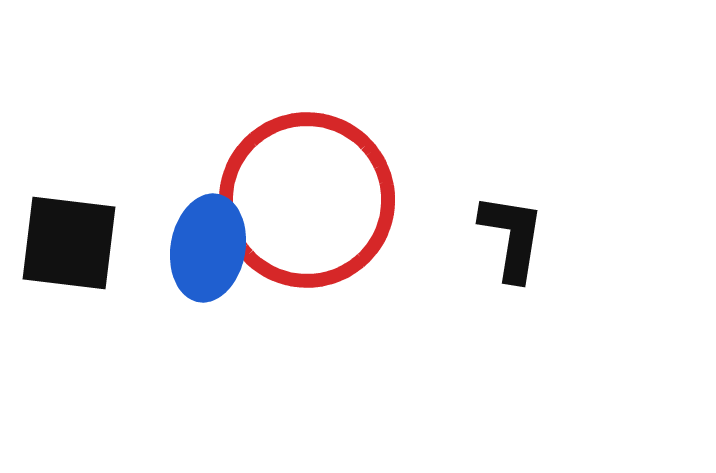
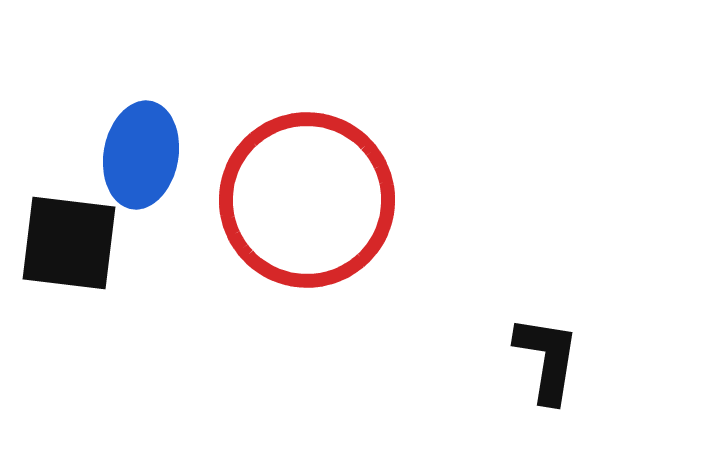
black L-shape: moved 35 px right, 122 px down
blue ellipse: moved 67 px left, 93 px up
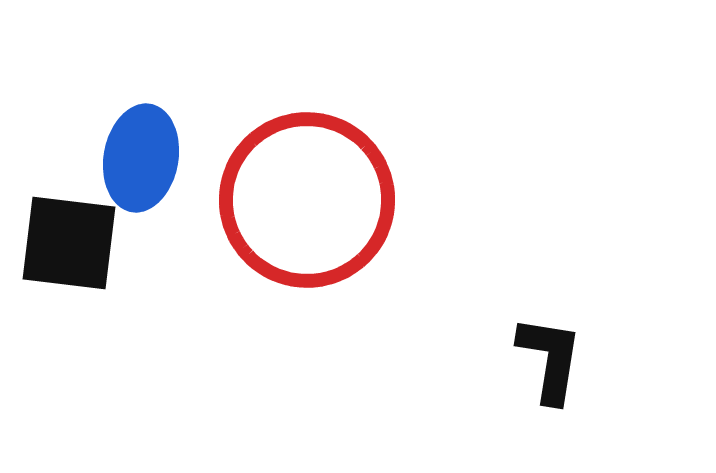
blue ellipse: moved 3 px down
black L-shape: moved 3 px right
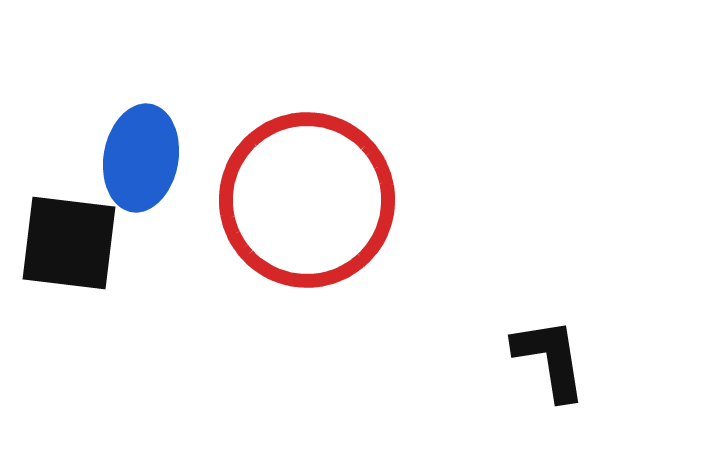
black L-shape: rotated 18 degrees counterclockwise
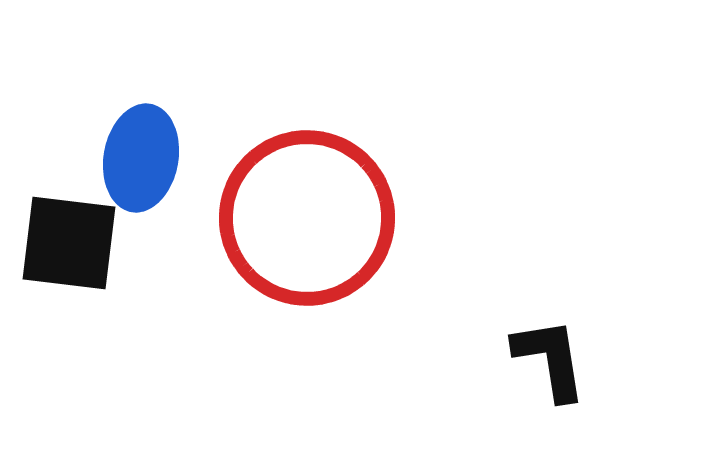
red circle: moved 18 px down
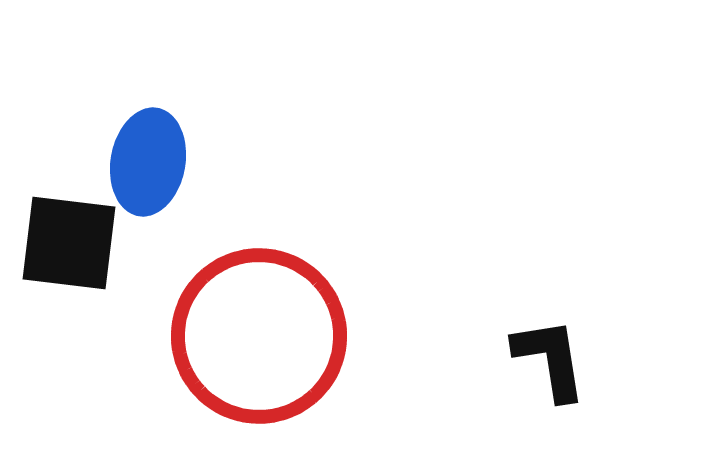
blue ellipse: moved 7 px right, 4 px down
red circle: moved 48 px left, 118 px down
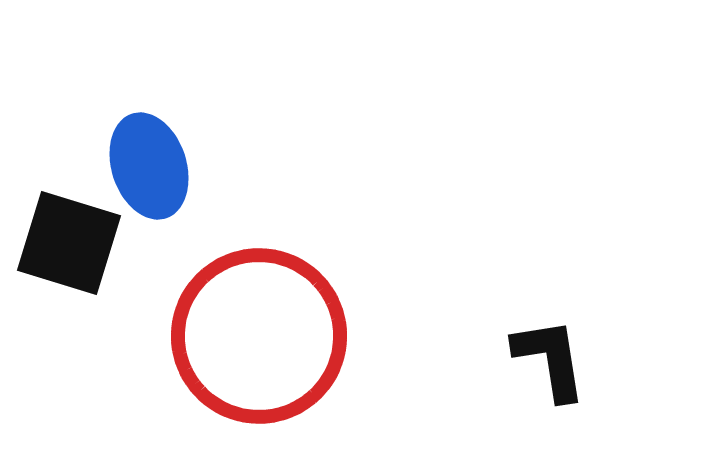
blue ellipse: moved 1 px right, 4 px down; rotated 28 degrees counterclockwise
black square: rotated 10 degrees clockwise
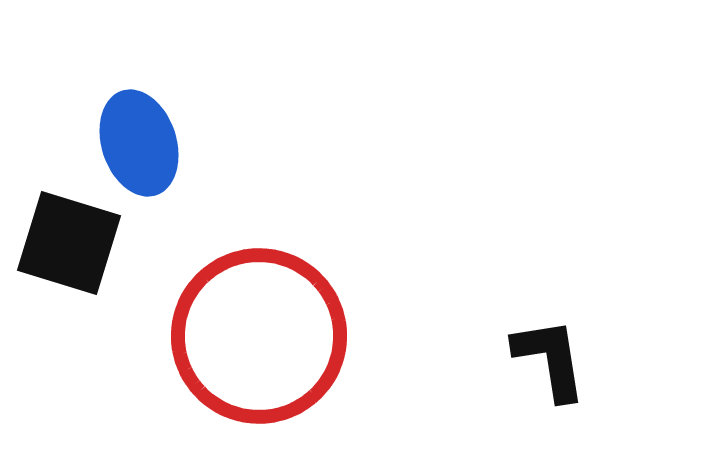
blue ellipse: moved 10 px left, 23 px up
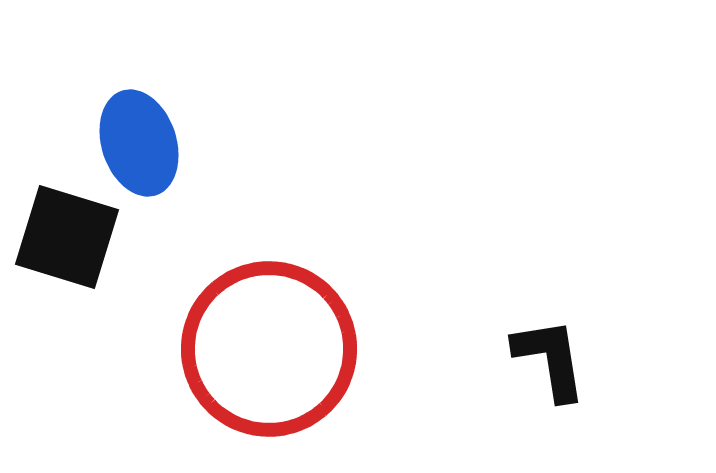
black square: moved 2 px left, 6 px up
red circle: moved 10 px right, 13 px down
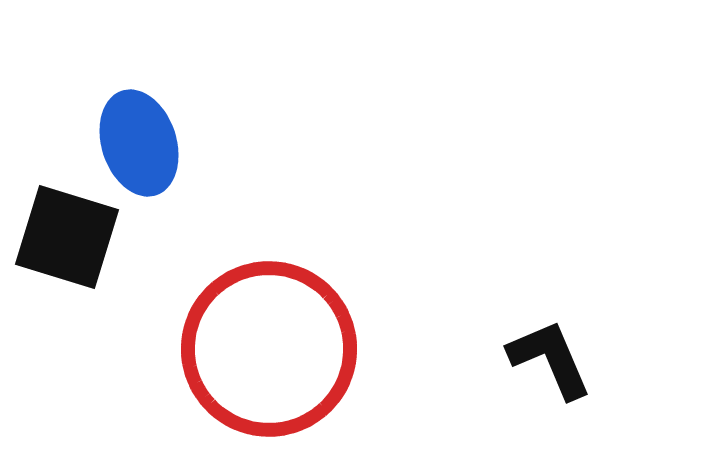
black L-shape: rotated 14 degrees counterclockwise
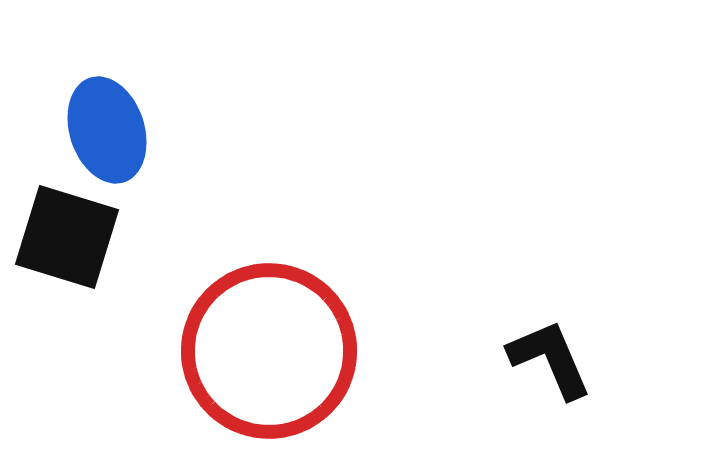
blue ellipse: moved 32 px left, 13 px up
red circle: moved 2 px down
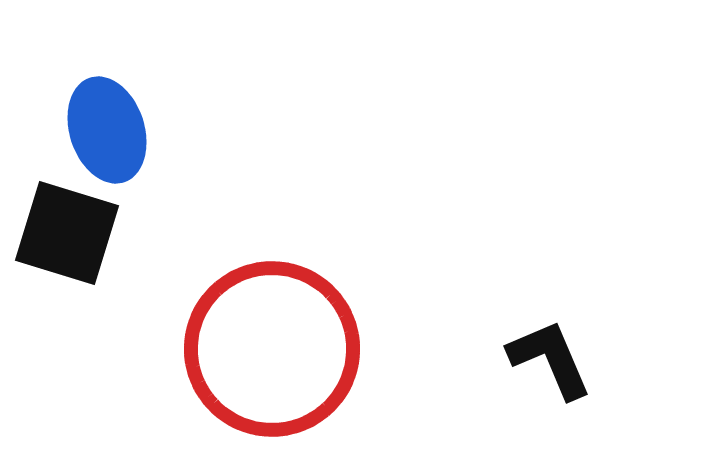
black square: moved 4 px up
red circle: moved 3 px right, 2 px up
